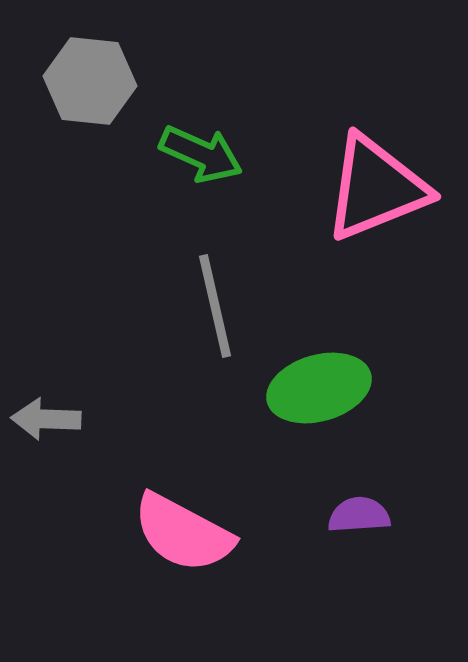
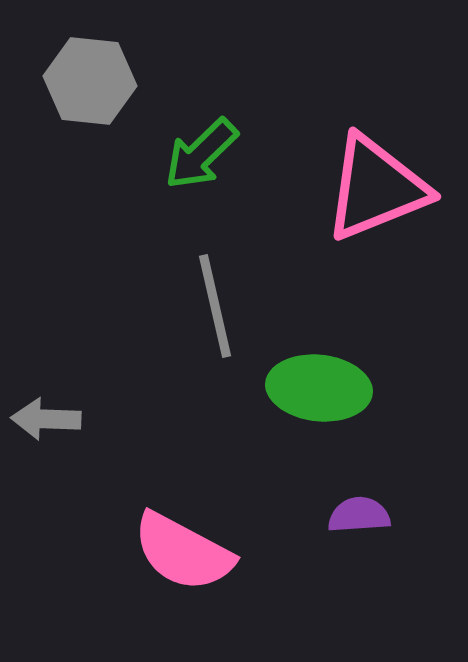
green arrow: rotated 112 degrees clockwise
green ellipse: rotated 22 degrees clockwise
pink semicircle: moved 19 px down
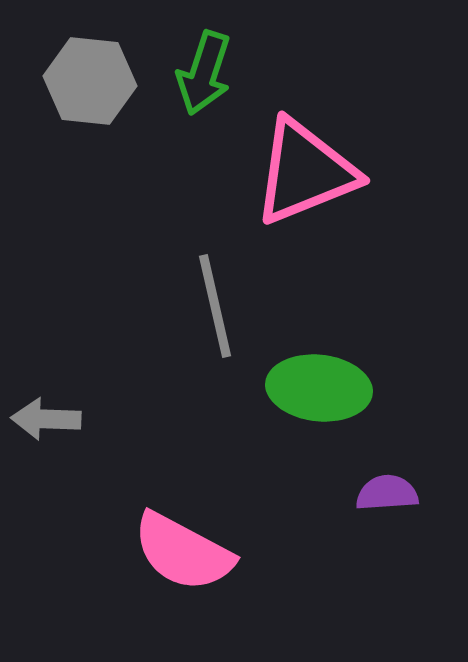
green arrow: moved 3 px right, 81 px up; rotated 28 degrees counterclockwise
pink triangle: moved 71 px left, 16 px up
purple semicircle: moved 28 px right, 22 px up
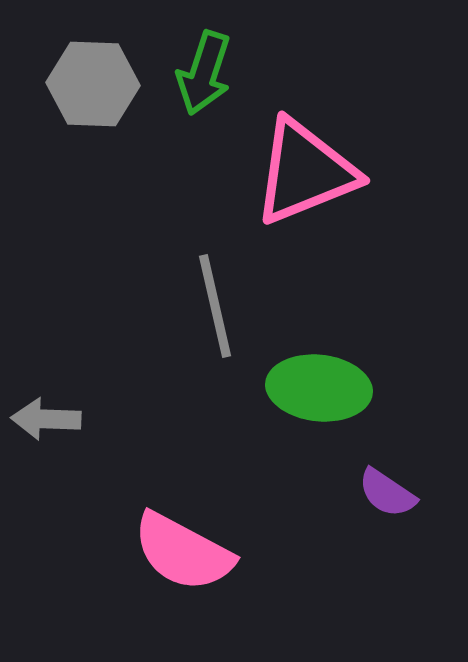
gray hexagon: moved 3 px right, 3 px down; rotated 4 degrees counterclockwise
purple semicircle: rotated 142 degrees counterclockwise
